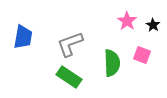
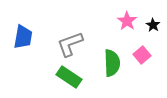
pink square: rotated 30 degrees clockwise
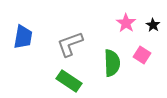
pink star: moved 1 px left, 2 px down
pink square: rotated 18 degrees counterclockwise
green rectangle: moved 4 px down
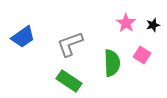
black star: rotated 24 degrees clockwise
blue trapezoid: rotated 45 degrees clockwise
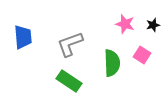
pink star: moved 1 px left, 1 px down; rotated 18 degrees counterclockwise
blue trapezoid: rotated 60 degrees counterclockwise
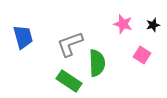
pink star: moved 2 px left
blue trapezoid: rotated 10 degrees counterclockwise
green semicircle: moved 15 px left
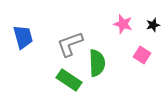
green rectangle: moved 1 px up
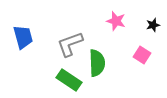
pink star: moved 7 px left, 3 px up
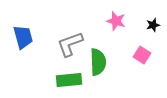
green semicircle: moved 1 px right, 1 px up
green rectangle: rotated 40 degrees counterclockwise
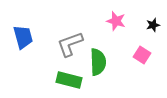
green rectangle: rotated 20 degrees clockwise
